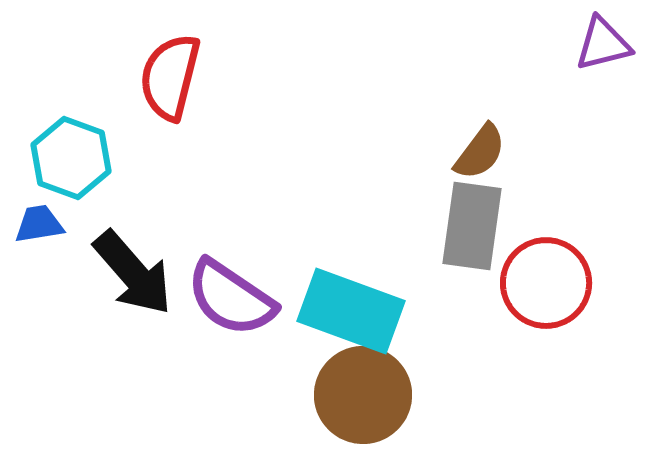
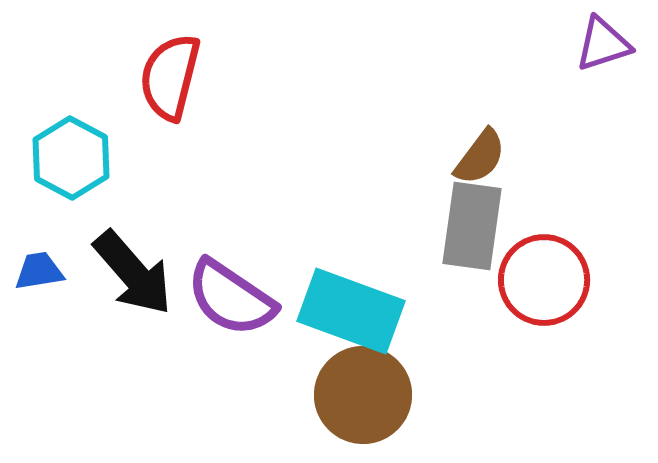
purple triangle: rotated 4 degrees counterclockwise
brown semicircle: moved 5 px down
cyan hexagon: rotated 8 degrees clockwise
blue trapezoid: moved 47 px down
red circle: moved 2 px left, 3 px up
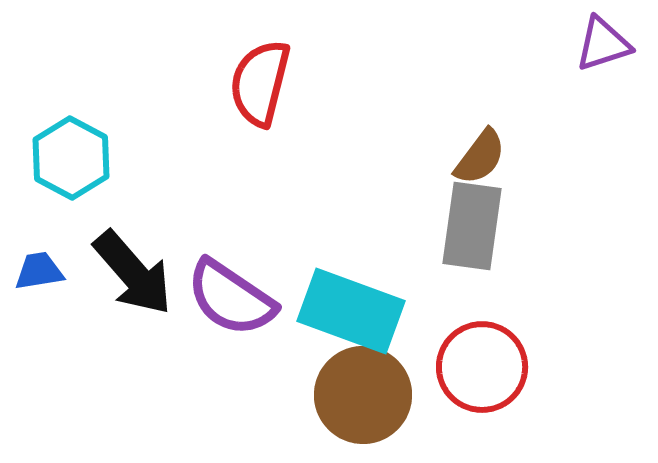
red semicircle: moved 90 px right, 6 px down
red circle: moved 62 px left, 87 px down
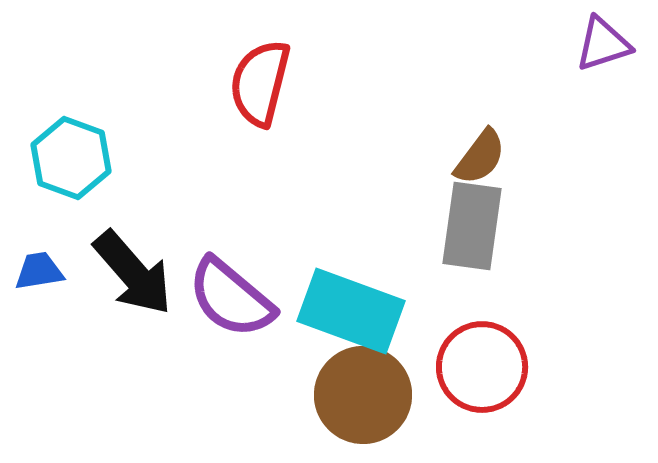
cyan hexagon: rotated 8 degrees counterclockwise
purple semicircle: rotated 6 degrees clockwise
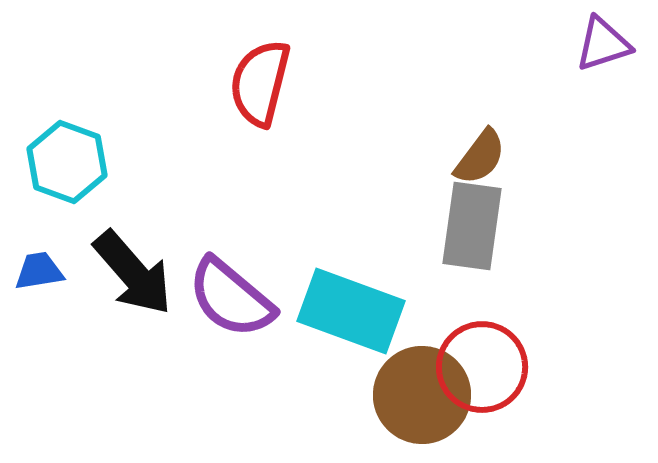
cyan hexagon: moved 4 px left, 4 px down
brown circle: moved 59 px right
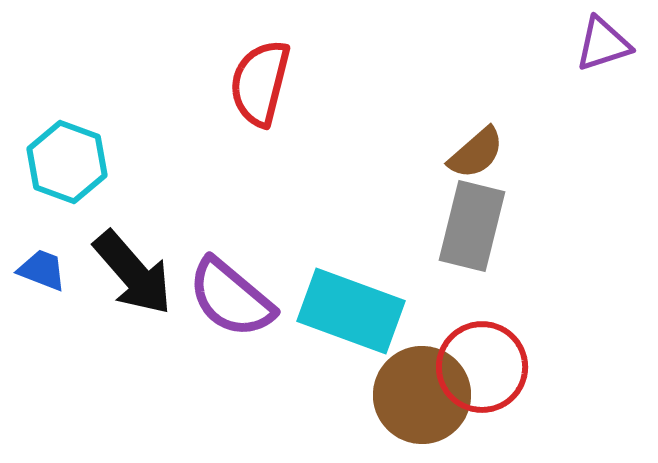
brown semicircle: moved 4 px left, 4 px up; rotated 12 degrees clockwise
gray rectangle: rotated 6 degrees clockwise
blue trapezoid: moved 3 px right, 1 px up; rotated 30 degrees clockwise
